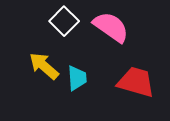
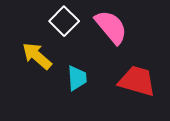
pink semicircle: rotated 15 degrees clockwise
yellow arrow: moved 7 px left, 10 px up
red trapezoid: moved 1 px right, 1 px up
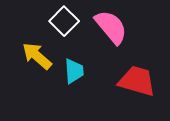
cyan trapezoid: moved 3 px left, 7 px up
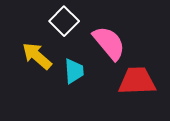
pink semicircle: moved 2 px left, 16 px down
red trapezoid: rotated 18 degrees counterclockwise
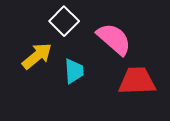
pink semicircle: moved 5 px right, 4 px up; rotated 9 degrees counterclockwise
yellow arrow: rotated 100 degrees clockwise
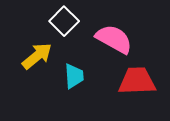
pink semicircle: rotated 12 degrees counterclockwise
cyan trapezoid: moved 5 px down
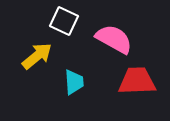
white square: rotated 20 degrees counterclockwise
cyan trapezoid: moved 6 px down
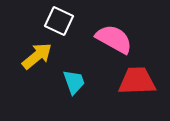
white square: moved 5 px left
cyan trapezoid: rotated 16 degrees counterclockwise
